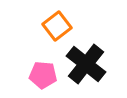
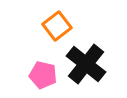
pink pentagon: rotated 8 degrees clockwise
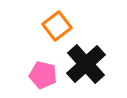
black cross: rotated 9 degrees clockwise
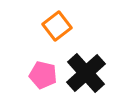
black cross: moved 9 px down
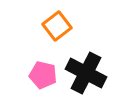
black cross: rotated 21 degrees counterclockwise
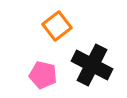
black cross: moved 6 px right, 8 px up
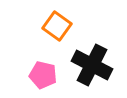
orange square: rotated 16 degrees counterclockwise
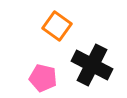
pink pentagon: moved 3 px down
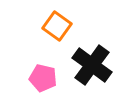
black cross: rotated 9 degrees clockwise
